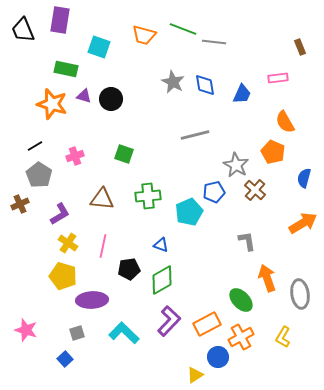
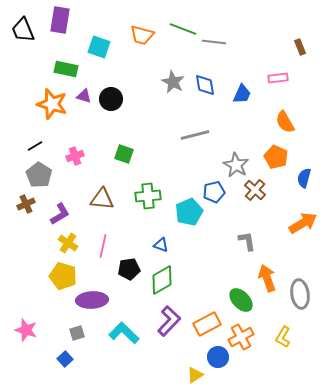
orange trapezoid at (144, 35): moved 2 px left
orange pentagon at (273, 152): moved 3 px right, 5 px down
brown cross at (20, 204): moved 6 px right
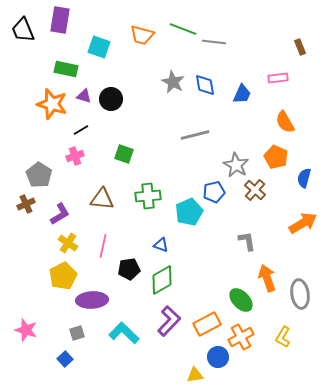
black line at (35, 146): moved 46 px right, 16 px up
yellow pentagon at (63, 276): rotated 28 degrees clockwise
yellow triangle at (195, 375): rotated 24 degrees clockwise
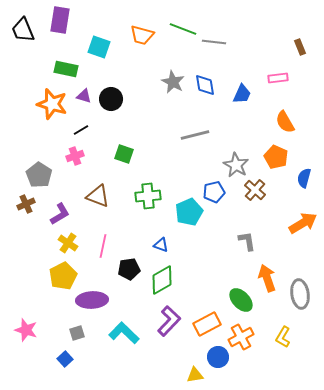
brown triangle at (102, 199): moved 4 px left, 3 px up; rotated 15 degrees clockwise
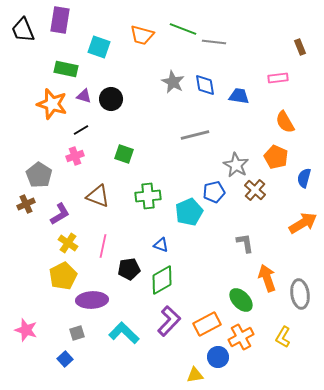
blue trapezoid at (242, 94): moved 3 px left, 2 px down; rotated 105 degrees counterclockwise
gray L-shape at (247, 241): moved 2 px left, 2 px down
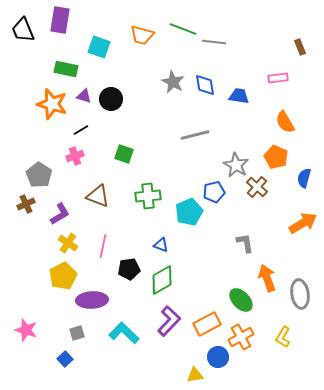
brown cross at (255, 190): moved 2 px right, 3 px up
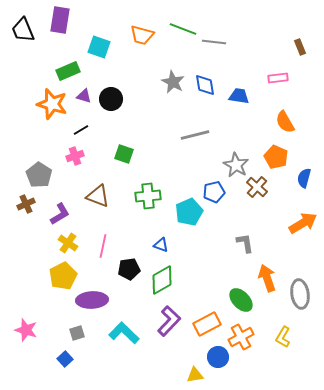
green rectangle at (66, 69): moved 2 px right, 2 px down; rotated 35 degrees counterclockwise
